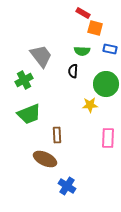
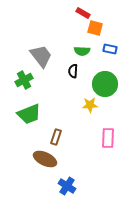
green circle: moved 1 px left
brown rectangle: moved 1 px left, 2 px down; rotated 21 degrees clockwise
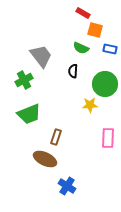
orange square: moved 2 px down
green semicircle: moved 1 px left, 3 px up; rotated 21 degrees clockwise
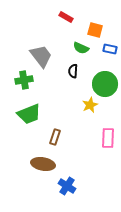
red rectangle: moved 17 px left, 4 px down
green cross: rotated 18 degrees clockwise
yellow star: rotated 21 degrees counterclockwise
brown rectangle: moved 1 px left
brown ellipse: moved 2 px left, 5 px down; rotated 15 degrees counterclockwise
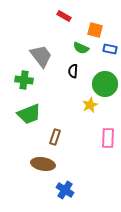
red rectangle: moved 2 px left, 1 px up
green cross: rotated 18 degrees clockwise
blue cross: moved 2 px left, 4 px down
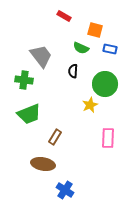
brown rectangle: rotated 14 degrees clockwise
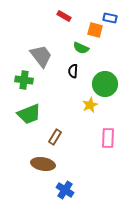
blue rectangle: moved 31 px up
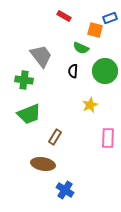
blue rectangle: rotated 32 degrees counterclockwise
green circle: moved 13 px up
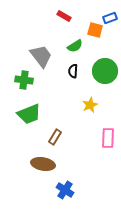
green semicircle: moved 6 px left, 2 px up; rotated 56 degrees counterclockwise
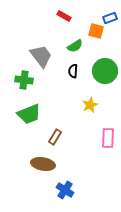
orange square: moved 1 px right, 1 px down
